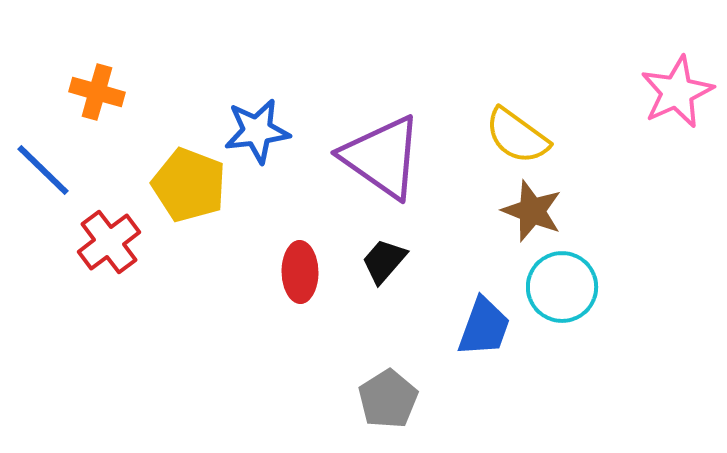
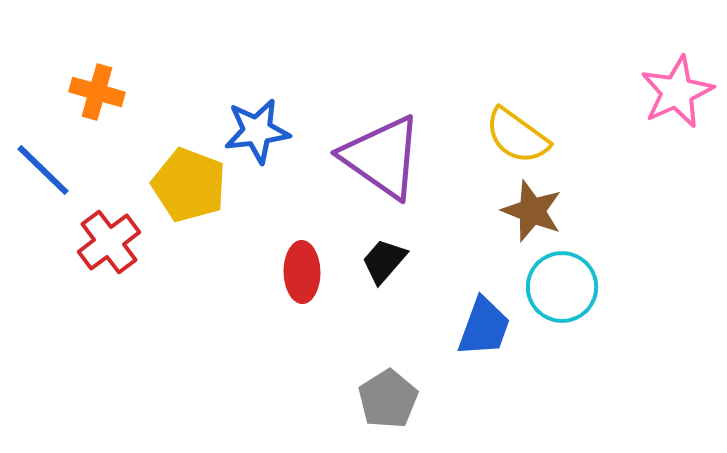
red ellipse: moved 2 px right
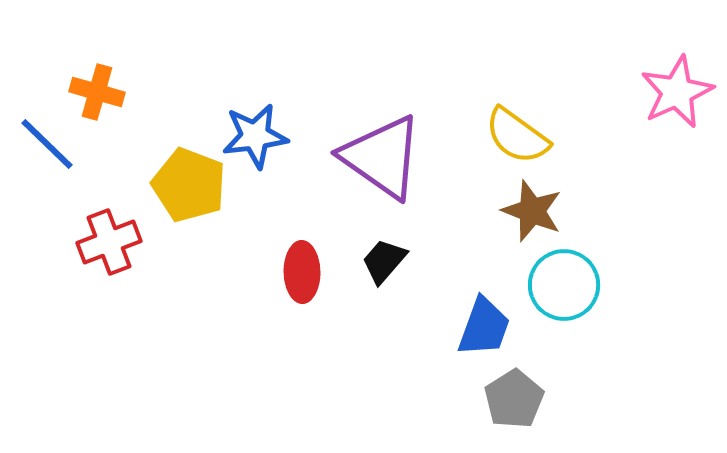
blue star: moved 2 px left, 5 px down
blue line: moved 4 px right, 26 px up
red cross: rotated 16 degrees clockwise
cyan circle: moved 2 px right, 2 px up
gray pentagon: moved 126 px right
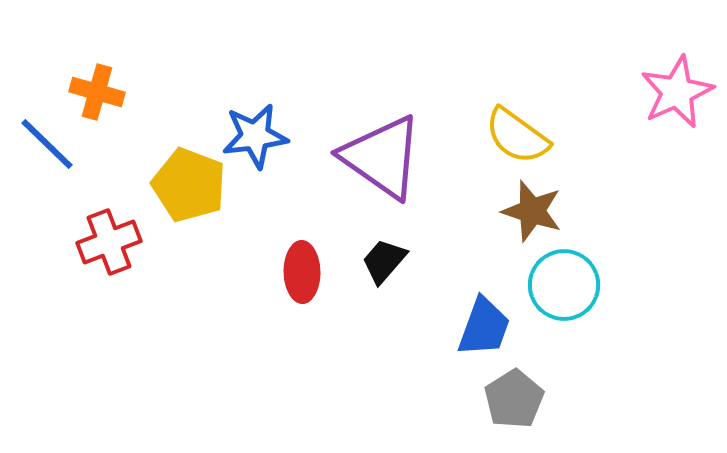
brown star: rotated 4 degrees counterclockwise
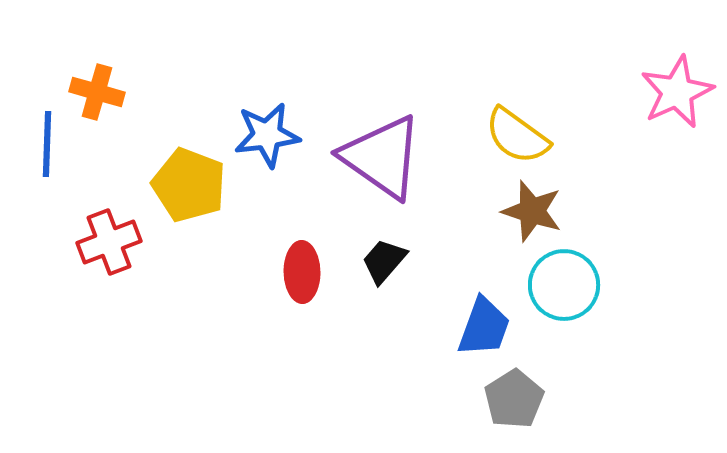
blue star: moved 12 px right, 1 px up
blue line: rotated 48 degrees clockwise
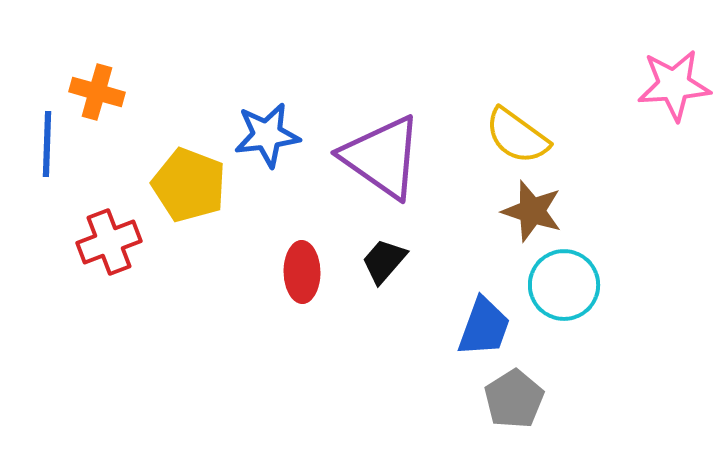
pink star: moved 3 px left, 7 px up; rotated 20 degrees clockwise
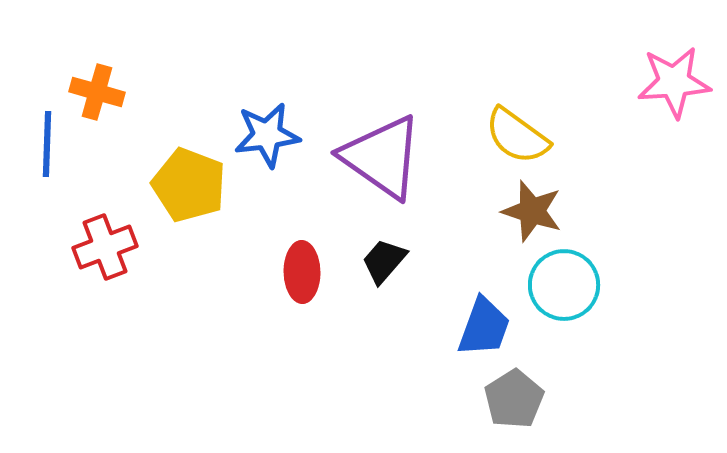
pink star: moved 3 px up
red cross: moved 4 px left, 5 px down
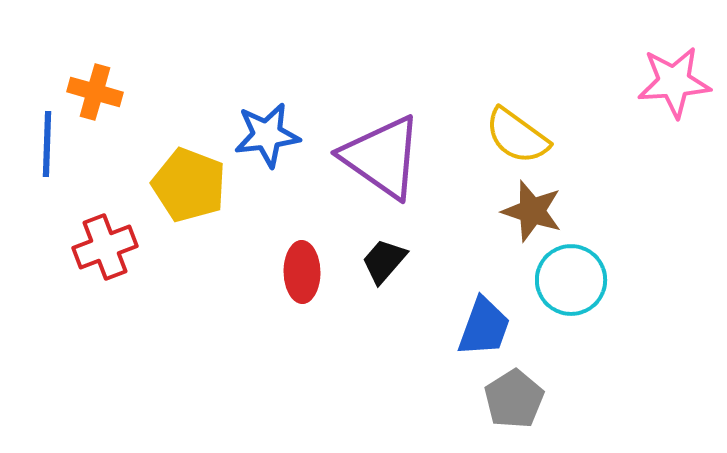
orange cross: moved 2 px left
cyan circle: moved 7 px right, 5 px up
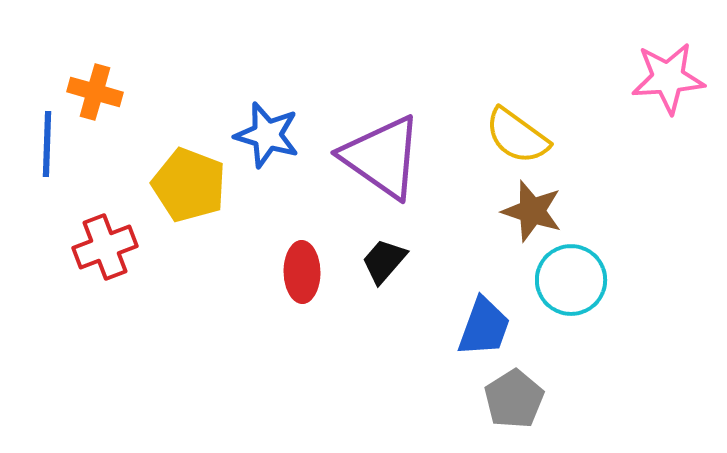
pink star: moved 6 px left, 4 px up
blue star: rotated 24 degrees clockwise
